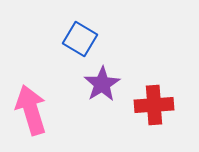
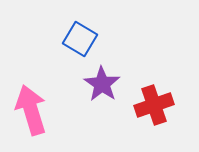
purple star: rotated 6 degrees counterclockwise
red cross: rotated 15 degrees counterclockwise
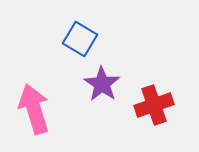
pink arrow: moved 3 px right, 1 px up
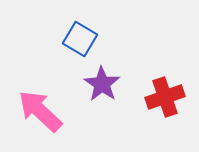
red cross: moved 11 px right, 8 px up
pink arrow: moved 6 px right, 2 px down; rotated 30 degrees counterclockwise
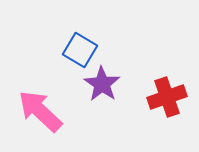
blue square: moved 11 px down
red cross: moved 2 px right
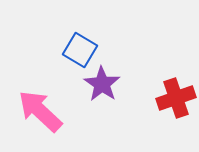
red cross: moved 9 px right, 1 px down
